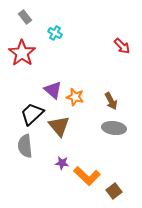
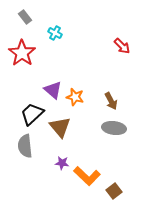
brown triangle: moved 1 px right, 1 px down
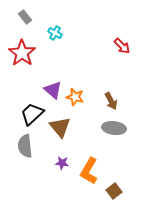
orange L-shape: moved 2 px right, 5 px up; rotated 76 degrees clockwise
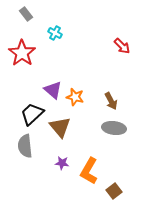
gray rectangle: moved 1 px right, 3 px up
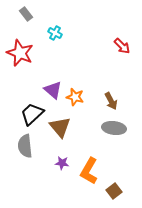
red star: moved 2 px left; rotated 12 degrees counterclockwise
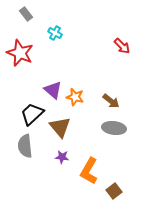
brown arrow: rotated 24 degrees counterclockwise
purple star: moved 6 px up
